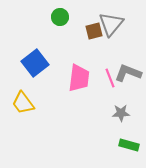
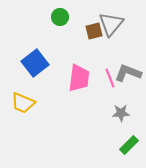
yellow trapezoid: rotated 30 degrees counterclockwise
green rectangle: rotated 60 degrees counterclockwise
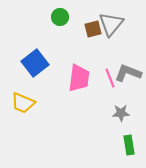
brown square: moved 1 px left, 2 px up
green rectangle: rotated 54 degrees counterclockwise
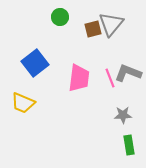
gray star: moved 2 px right, 2 px down
